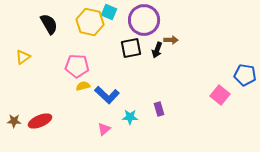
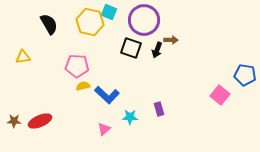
black square: rotated 30 degrees clockwise
yellow triangle: rotated 28 degrees clockwise
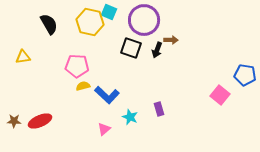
cyan star: rotated 21 degrees clockwise
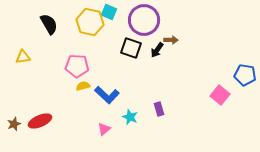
black arrow: rotated 14 degrees clockwise
brown star: moved 3 px down; rotated 24 degrees counterclockwise
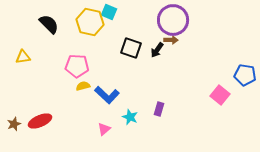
purple circle: moved 29 px right
black semicircle: rotated 15 degrees counterclockwise
purple rectangle: rotated 32 degrees clockwise
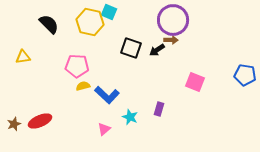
black arrow: rotated 21 degrees clockwise
pink square: moved 25 px left, 13 px up; rotated 18 degrees counterclockwise
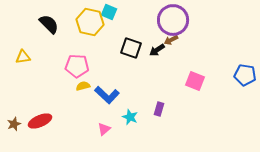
brown arrow: rotated 152 degrees clockwise
pink square: moved 1 px up
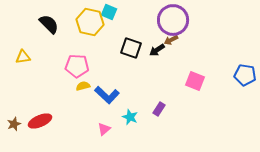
purple rectangle: rotated 16 degrees clockwise
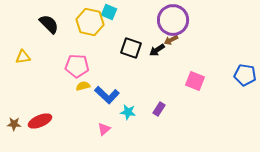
cyan star: moved 2 px left, 5 px up; rotated 14 degrees counterclockwise
brown star: rotated 24 degrees clockwise
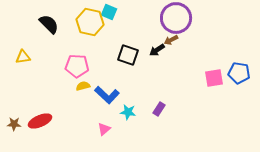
purple circle: moved 3 px right, 2 px up
black square: moved 3 px left, 7 px down
blue pentagon: moved 6 px left, 2 px up
pink square: moved 19 px right, 3 px up; rotated 30 degrees counterclockwise
